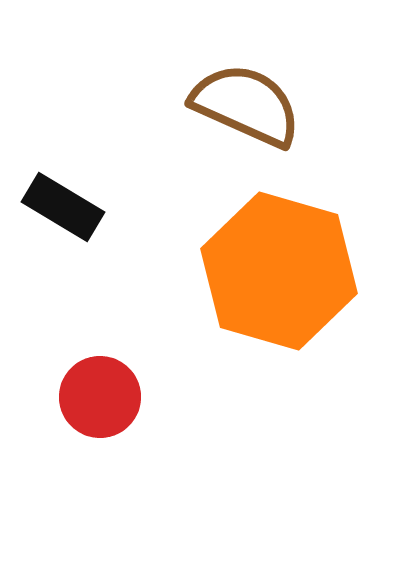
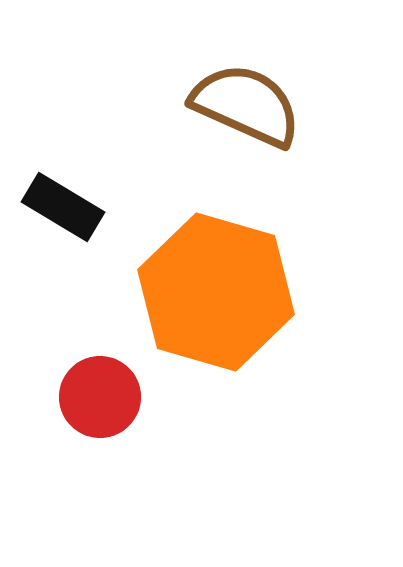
orange hexagon: moved 63 px left, 21 px down
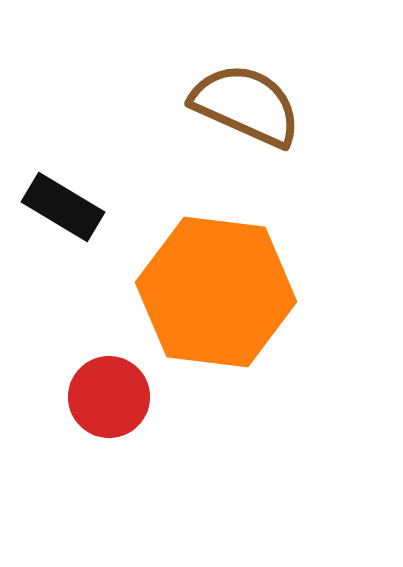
orange hexagon: rotated 9 degrees counterclockwise
red circle: moved 9 px right
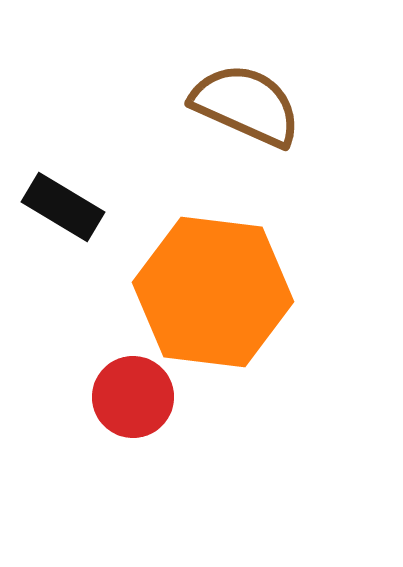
orange hexagon: moved 3 px left
red circle: moved 24 px right
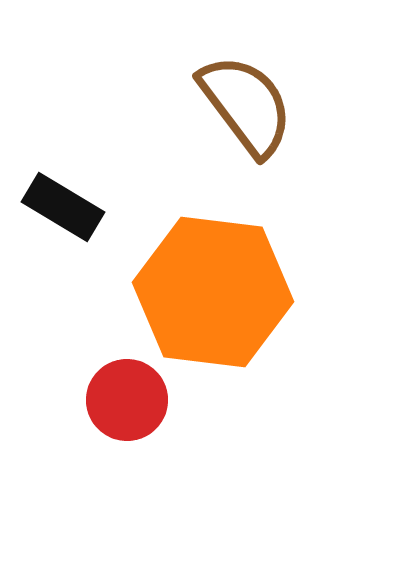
brown semicircle: rotated 29 degrees clockwise
red circle: moved 6 px left, 3 px down
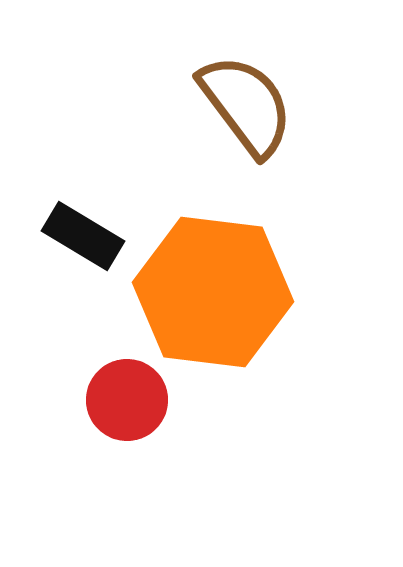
black rectangle: moved 20 px right, 29 px down
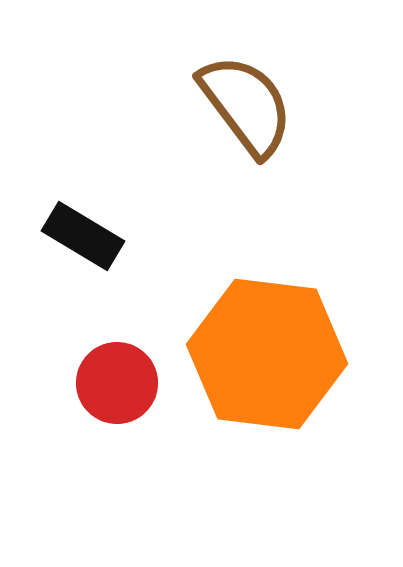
orange hexagon: moved 54 px right, 62 px down
red circle: moved 10 px left, 17 px up
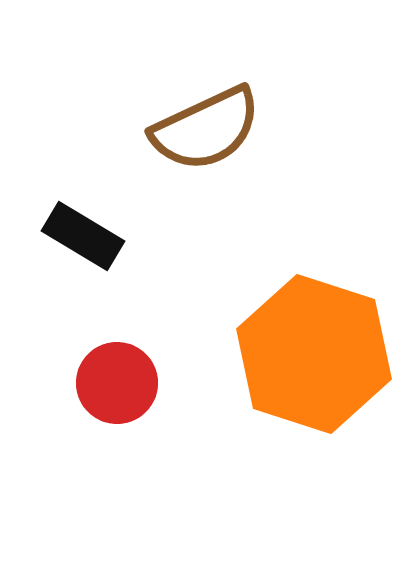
brown semicircle: moved 40 px left, 24 px down; rotated 102 degrees clockwise
orange hexagon: moved 47 px right; rotated 11 degrees clockwise
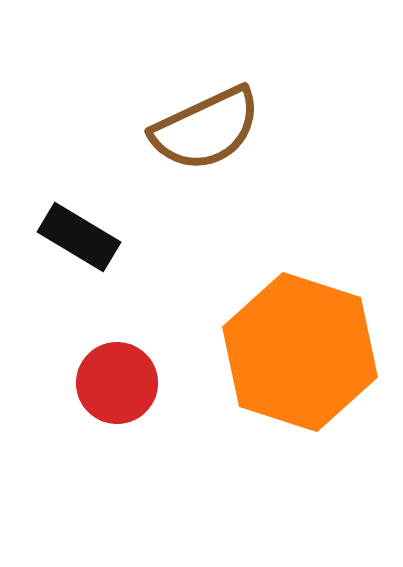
black rectangle: moved 4 px left, 1 px down
orange hexagon: moved 14 px left, 2 px up
